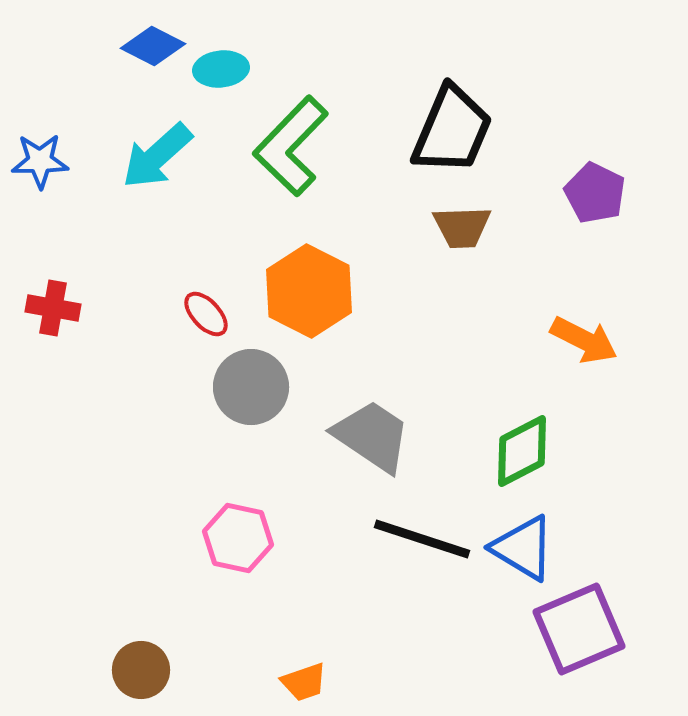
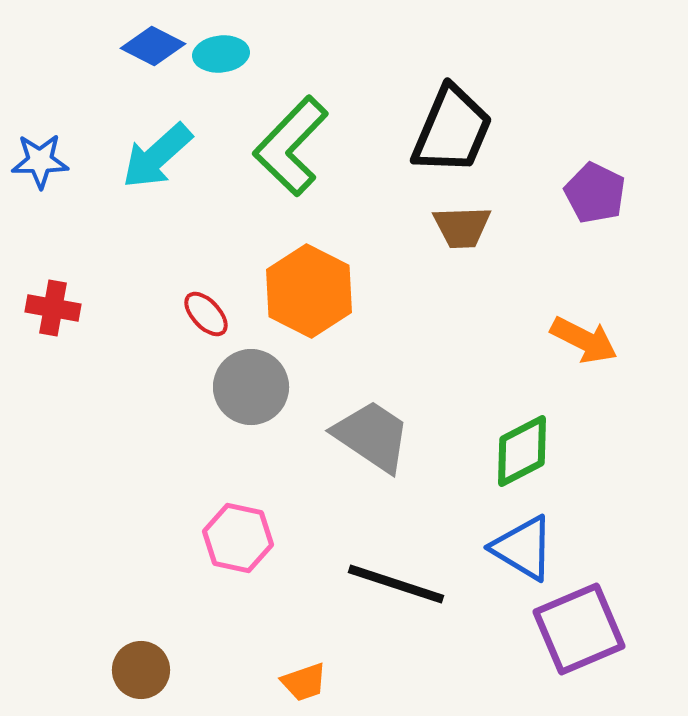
cyan ellipse: moved 15 px up
black line: moved 26 px left, 45 px down
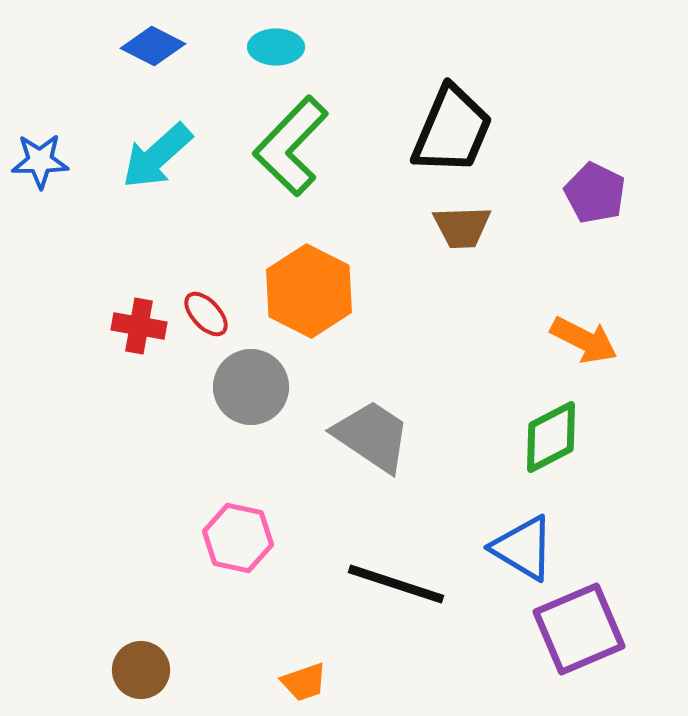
cyan ellipse: moved 55 px right, 7 px up; rotated 6 degrees clockwise
red cross: moved 86 px right, 18 px down
green diamond: moved 29 px right, 14 px up
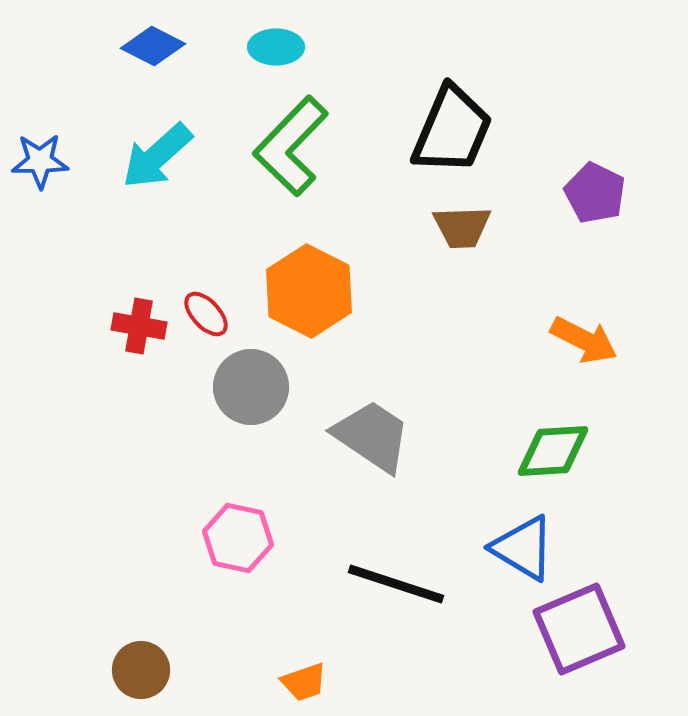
green diamond: moved 2 px right, 14 px down; rotated 24 degrees clockwise
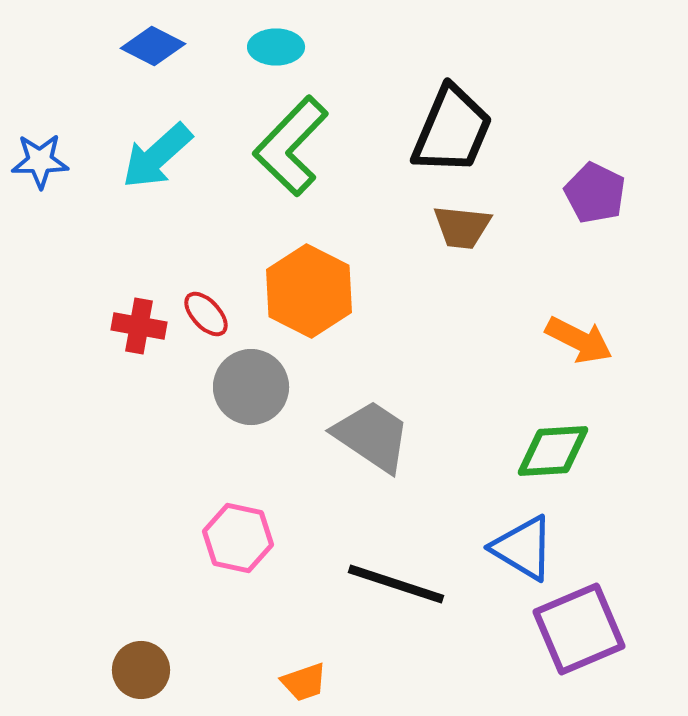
brown trapezoid: rotated 8 degrees clockwise
orange arrow: moved 5 px left
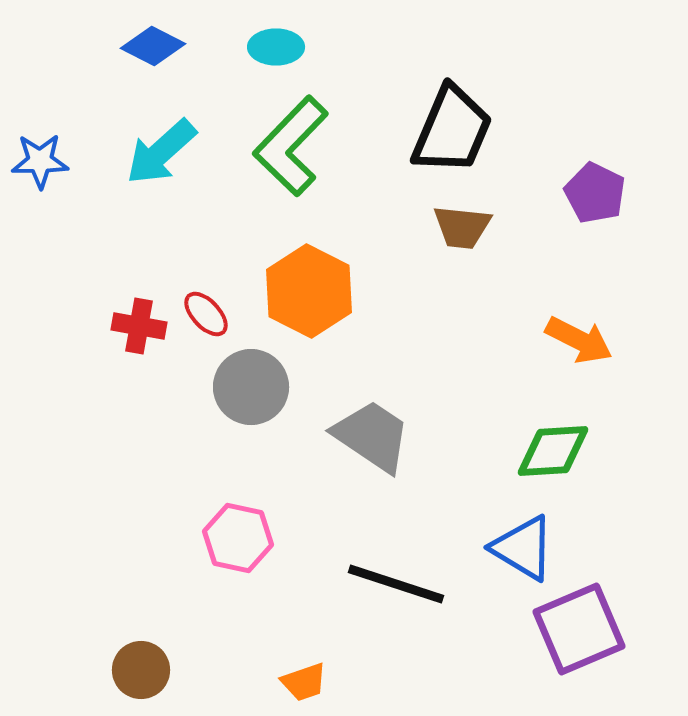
cyan arrow: moved 4 px right, 4 px up
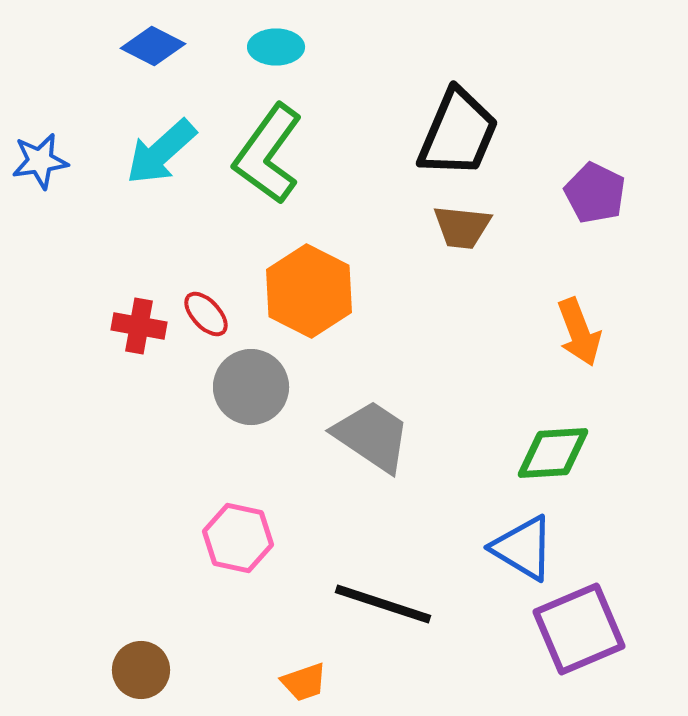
black trapezoid: moved 6 px right, 3 px down
green L-shape: moved 23 px left, 8 px down; rotated 8 degrees counterclockwise
blue star: rotated 8 degrees counterclockwise
orange arrow: moved 8 px up; rotated 42 degrees clockwise
green diamond: moved 2 px down
black line: moved 13 px left, 20 px down
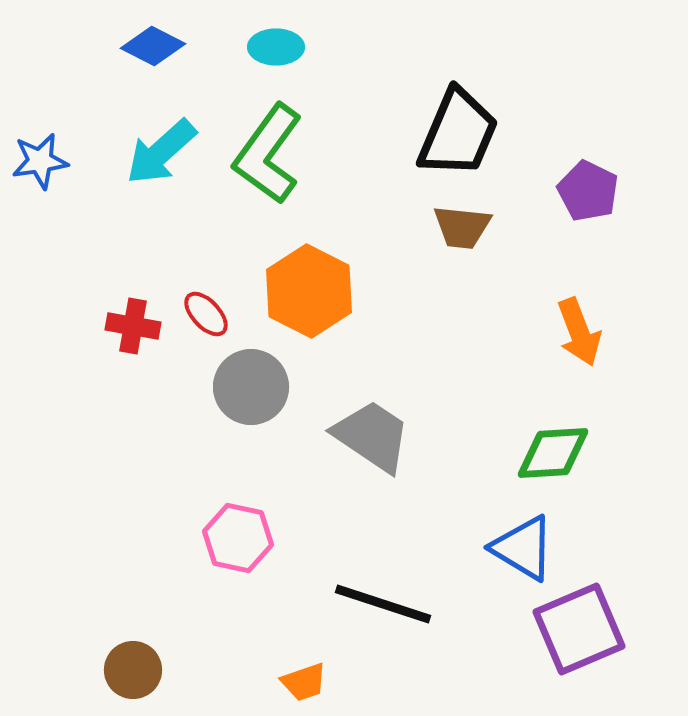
purple pentagon: moved 7 px left, 2 px up
red cross: moved 6 px left
brown circle: moved 8 px left
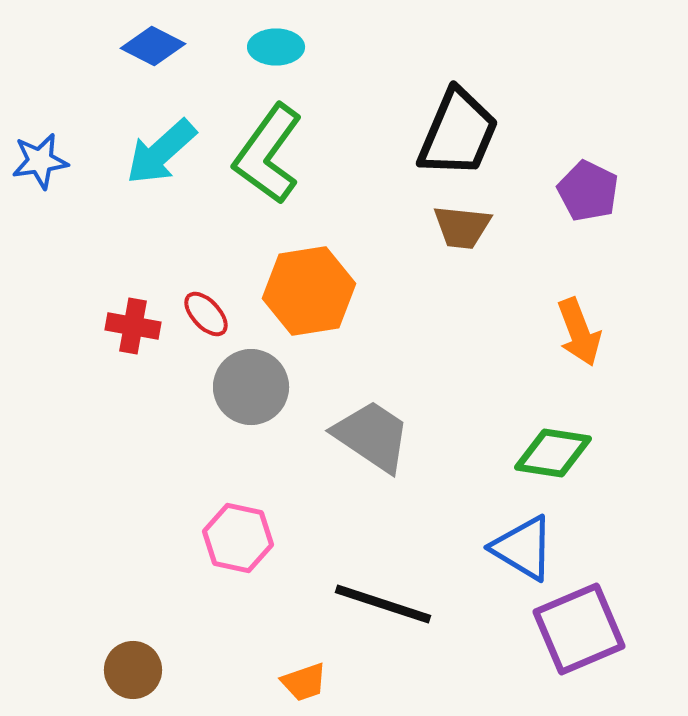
orange hexagon: rotated 24 degrees clockwise
green diamond: rotated 12 degrees clockwise
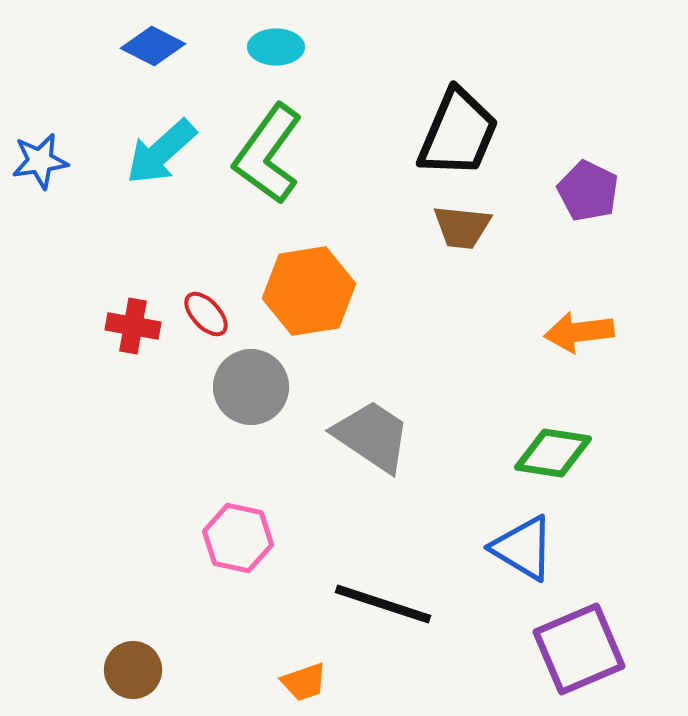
orange arrow: rotated 104 degrees clockwise
purple square: moved 20 px down
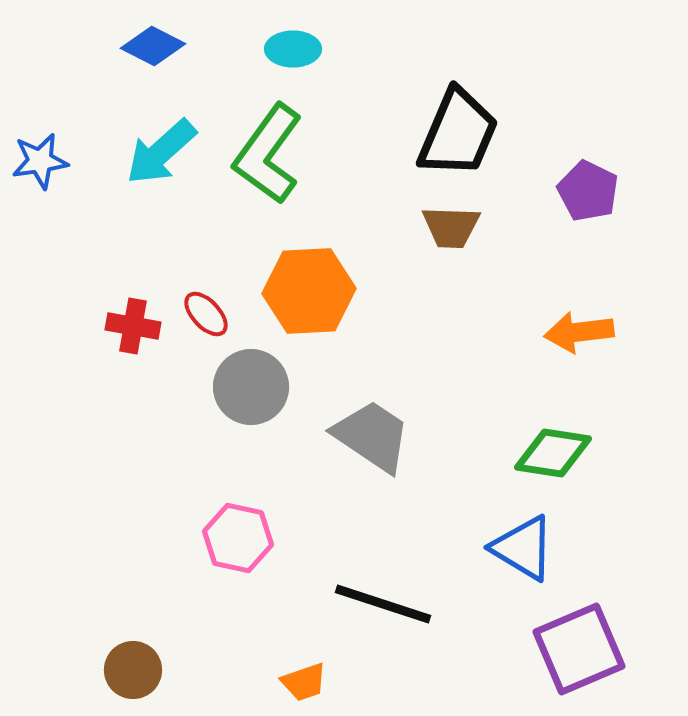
cyan ellipse: moved 17 px right, 2 px down
brown trapezoid: moved 11 px left; rotated 4 degrees counterclockwise
orange hexagon: rotated 6 degrees clockwise
